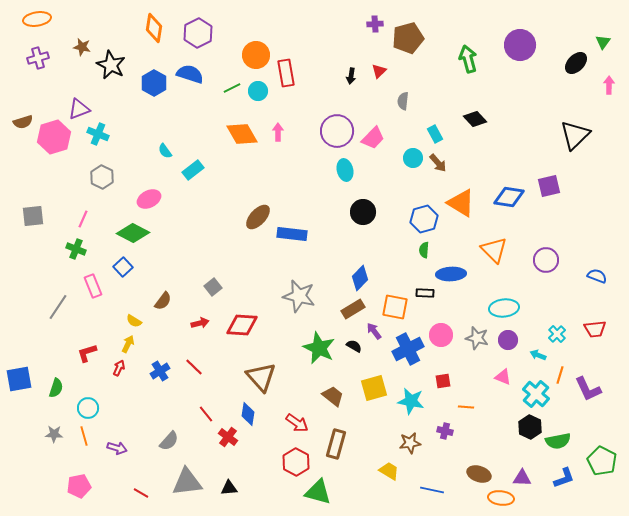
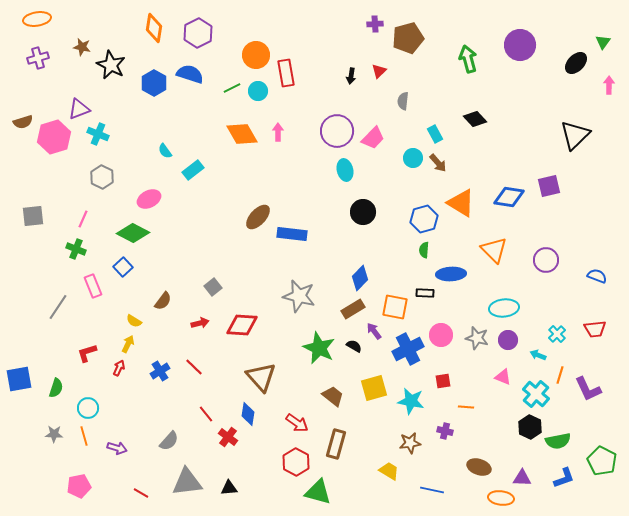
brown ellipse at (479, 474): moved 7 px up
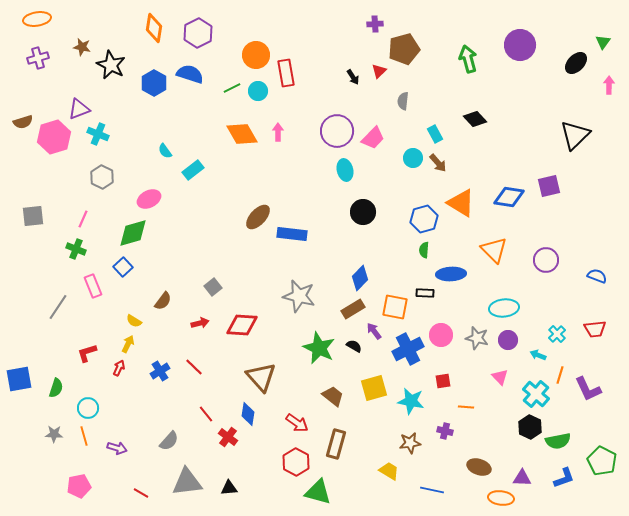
brown pentagon at (408, 38): moved 4 px left, 11 px down
black arrow at (351, 76): moved 2 px right, 1 px down; rotated 42 degrees counterclockwise
green diamond at (133, 233): rotated 44 degrees counterclockwise
pink triangle at (503, 377): moved 3 px left; rotated 24 degrees clockwise
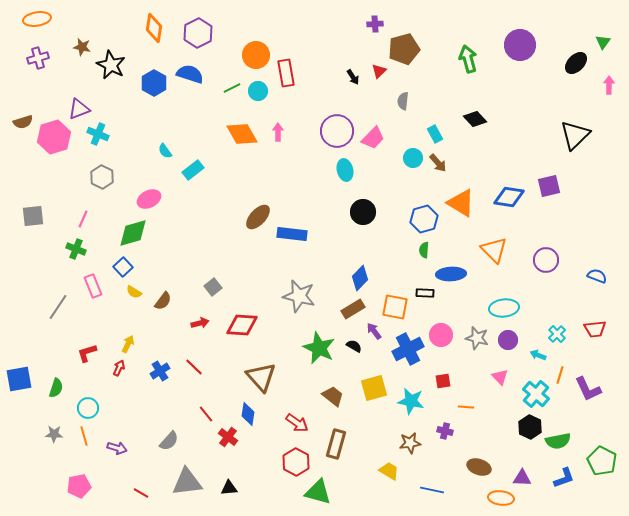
yellow semicircle at (134, 321): moved 29 px up
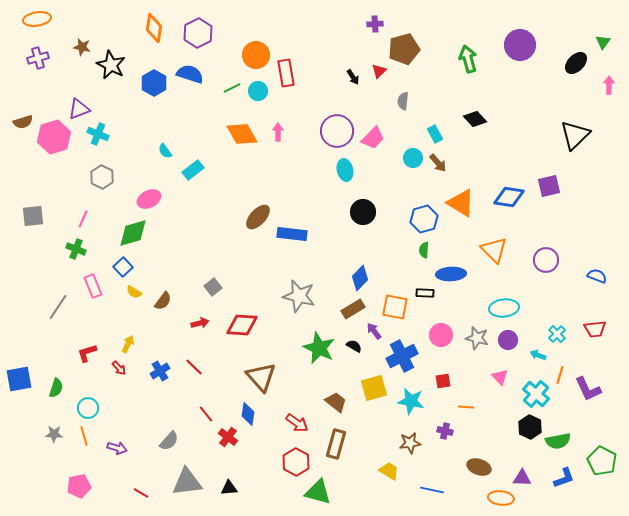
blue cross at (408, 349): moved 6 px left, 7 px down
red arrow at (119, 368): rotated 112 degrees clockwise
brown trapezoid at (333, 396): moved 3 px right, 6 px down
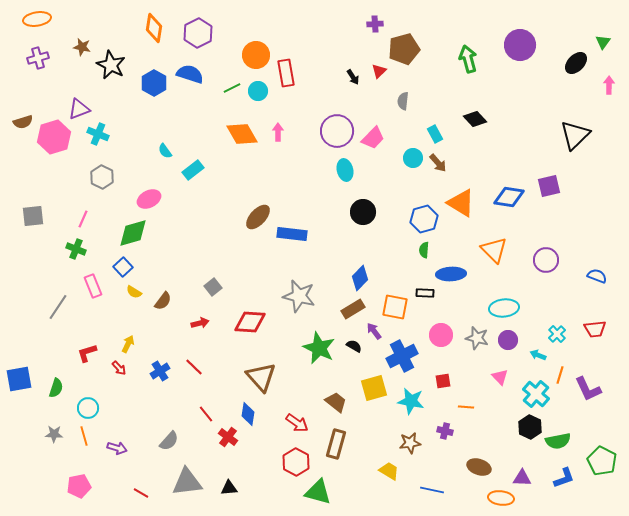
red diamond at (242, 325): moved 8 px right, 3 px up
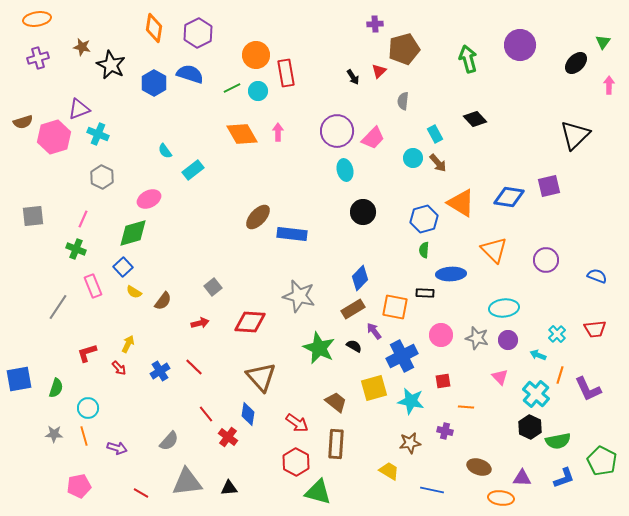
brown rectangle at (336, 444): rotated 12 degrees counterclockwise
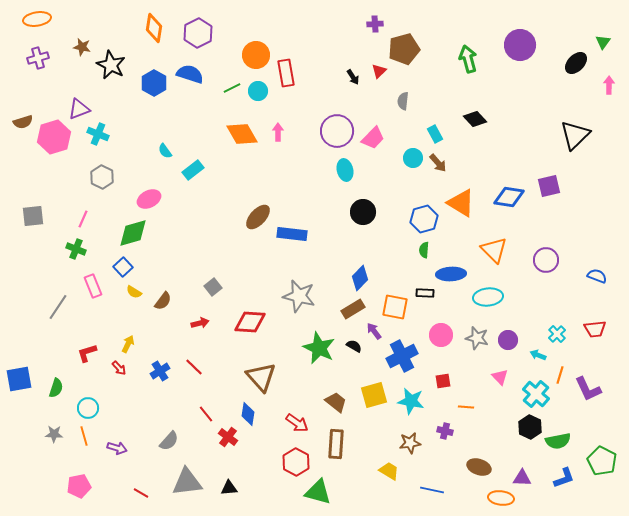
cyan ellipse at (504, 308): moved 16 px left, 11 px up
yellow square at (374, 388): moved 7 px down
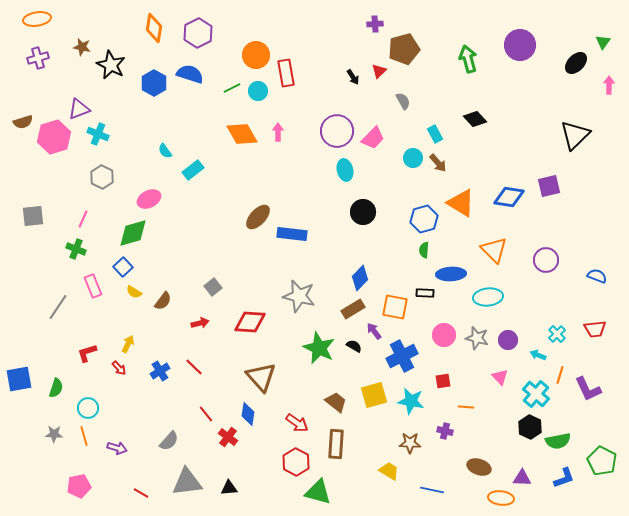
gray semicircle at (403, 101): rotated 144 degrees clockwise
pink circle at (441, 335): moved 3 px right
brown star at (410, 443): rotated 10 degrees clockwise
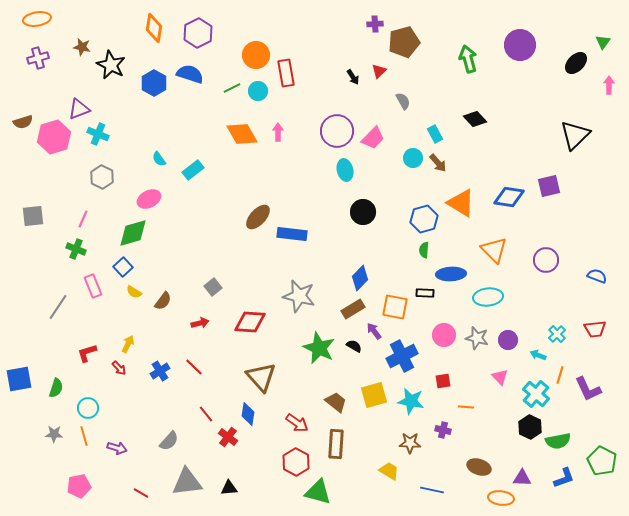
brown pentagon at (404, 49): moved 7 px up
cyan semicircle at (165, 151): moved 6 px left, 8 px down
purple cross at (445, 431): moved 2 px left, 1 px up
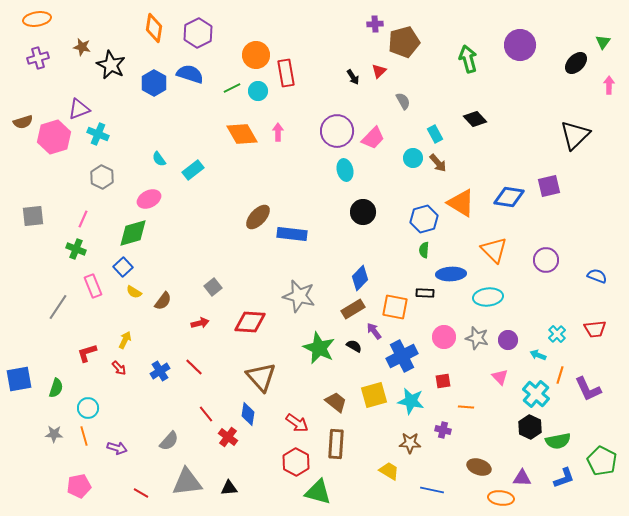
pink circle at (444, 335): moved 2 px down
yellow arrow at (128, 344): moved 3 px left, 4 px up
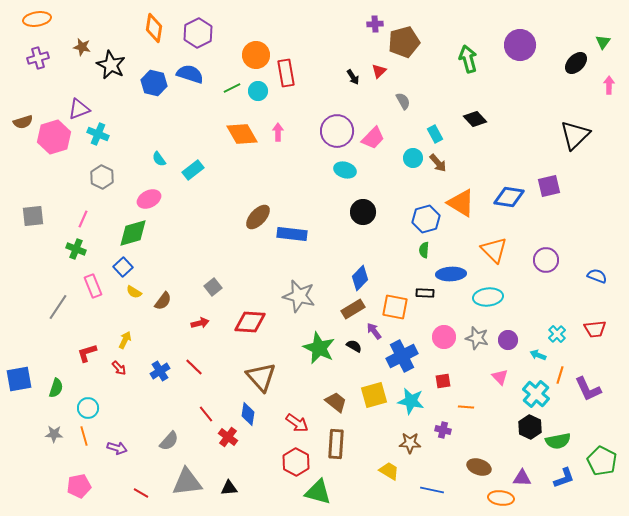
blue hexagon at (154, 83): rotated 15 degrees counterclockwise
cyan ellipse at (345, 170): rotated 60 degrees counterclockwise
blue hexagon at (424, 219): moved 2 px right
